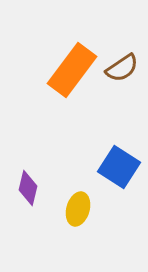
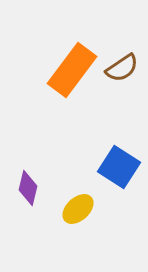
yellow ellipse: rotated 32 degrees clockwise
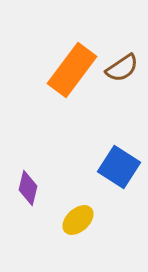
yellow ellipse: moved 11 px down
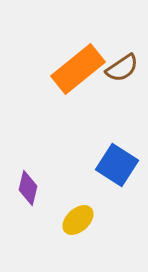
orange rectangle: moved 6 px right, 1 px up; rotated 14 degrees clockwise
blue square: moved 2 px left, 2 px up
